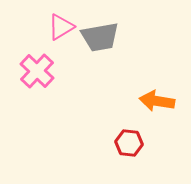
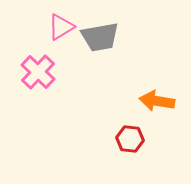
pink cross: moved 1 px right, 1 px down
red hexagon: moved 1 px right, 4 px up
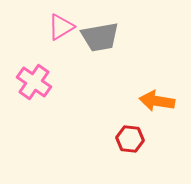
pink cross: moved 4 px left, 10 px down; rotated 8 degrees counterclockwise
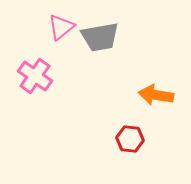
pink triangle: rotated 8 degrees counterclockwise
pink cross: moved 1 px right, 6 px up
orange arrow: moved 1 px left, 6 px up
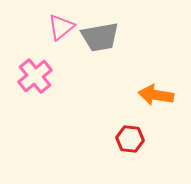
pink cross: rotated 16 degrees clockwise
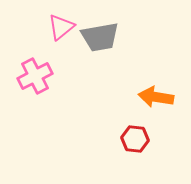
pink cross: rotated 12 degrees clockwise
orange arrow: moved 2 px down
red hexagon: moved 5 px right
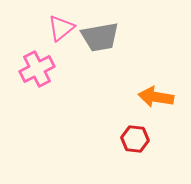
pink triangle: moved 1 px down
pink cross: moved 2 px right, 7 px up
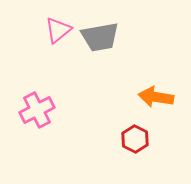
pink triangle: moved 3 px left, 2 px down
pink cross: moved 41 px down
red hexagon: rotated 20 degrees clockwise
